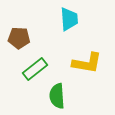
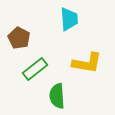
brown pentagon: rotated 25 degrees clockwise
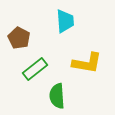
cyan trapezoid: moved 4 px left, 2 px down
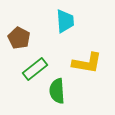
green semicircle: moved 5 px up
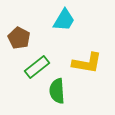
cyan trapezoid: moved 1 px left, 1 px up; rotated 35 degrees clockwise
green rectangle: moved 2 px right, 2 px up
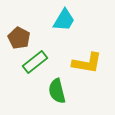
green rectangle: moved 2 px left, 5 px up
green semicircle: rotated 10 degrees counterclockwise
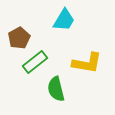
brown pentagon: rotated 15 degrees clockwise
green semicircle: moved 1 px left, 2 px up
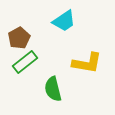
cyan trapezoid: moved 1 px down; rotated 25 degrees clockwise
green rectangle: moved 10 px left
green semicircle: moved 3 px left
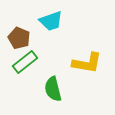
cyan trapezoid: moved 13 px left; rotated 15 degrees clockwise
brown pentagon: rotated 20 degrees counterclockwise
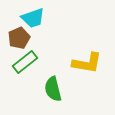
cyan trapezoid: moved 18 px left, 3 px up
brown pentagon: rotated 25 degrees clockwise
